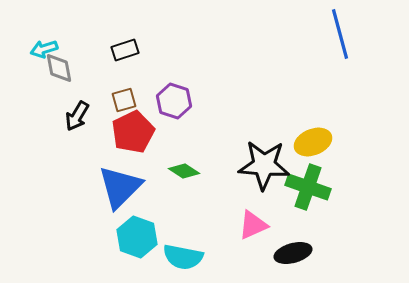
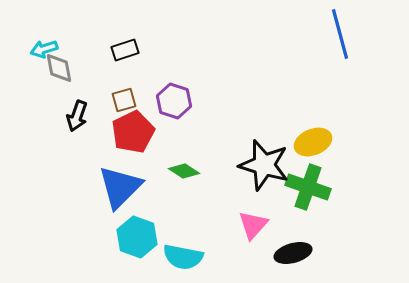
black arrow: rotated 12 degrees counterclockwise
black star: rotated 12 degrees clockwise
pink triangle: rotated 24 degrees counterclockwise
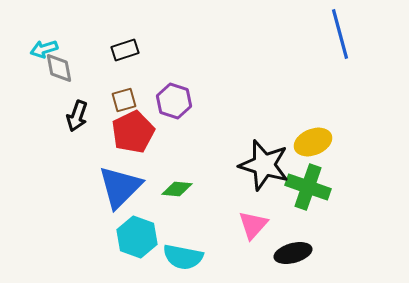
green diamond: moved 7 px left, 18 px down; rotated 28 degrees counterclockwise
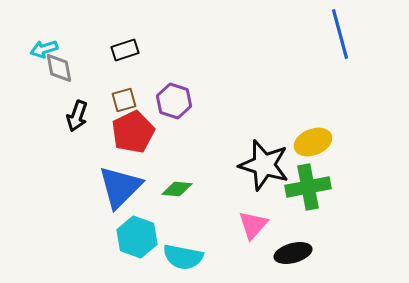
green cross: rotated 30 degrees counterclockwise
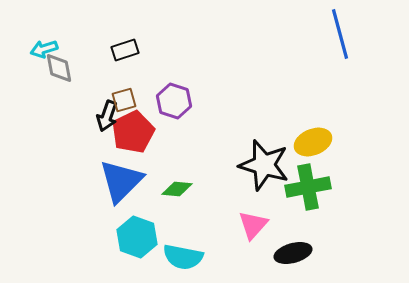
black arrow: moved 30 px right
blue triangle: moved 1 px right, 6 px up
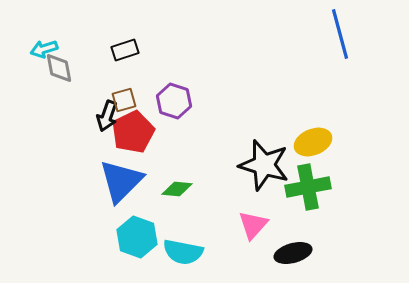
cyan semicircle: moved 5 px up
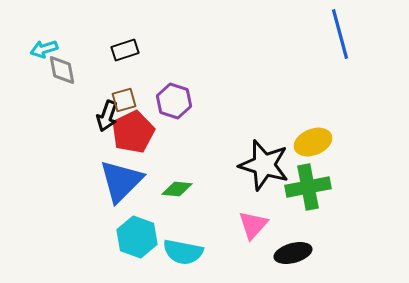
gray diamond: moved 3 px right, 2 px down
